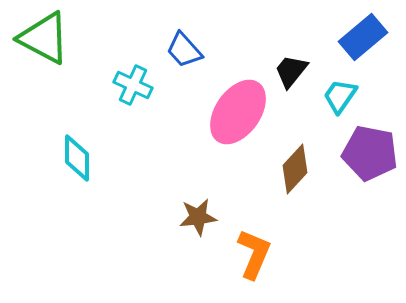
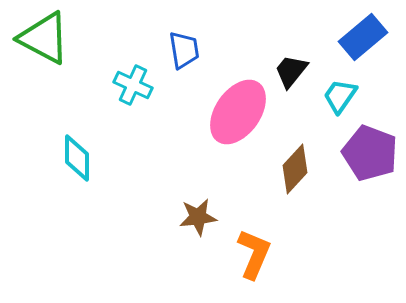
blue trapezoid: rotated 147 degrees counterclockwise
purple pentagon: rotated 10 degrees clockwise
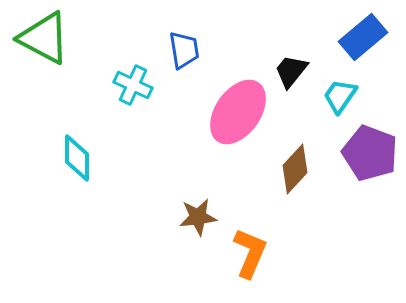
orange L-shape: moved 4 px left, 1 px up
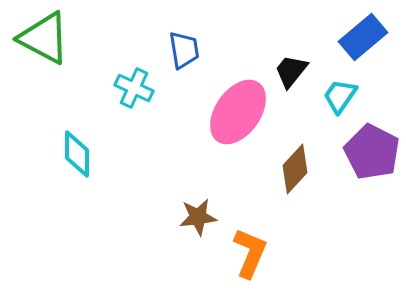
cyan cross: moved 1 px right, 3 px down
purple pentagon: moved 2 px right, 1 px up; rotated 6 degrees clockwise
cyan diamond: moved 4 px up
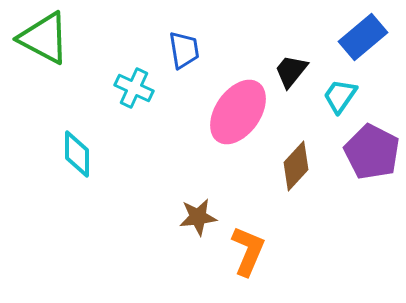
brown diamond: moved 1 px right, 3 px up
orange L-shape: moved 2 px left, 2 px up
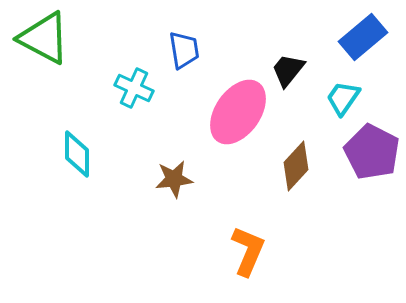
black trapezoid: moved 3 px left, 1 px up
cyan trapezoid: moved 3 px right, 2 px down
brown star: moved 24 px left, 38 px up
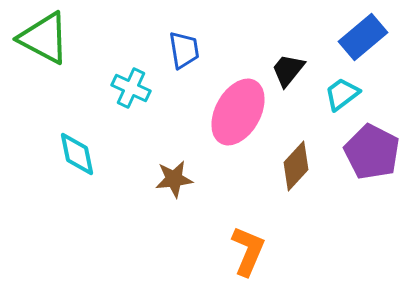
cyan cross: moved 3 px left
cyan trapezoid: moved 1 px left, 4 px up; rotated 18 degrees clockwise
pink ellipse: rotated 6 degrees counterclockwise
cyan diamond: rotated 12 degrees counterclockwise
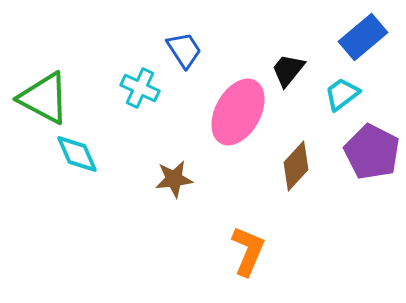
green triangle: moved 60 px down
blue trapezoid: rotated 24 degrees counterclockwise
cyan cross: moved 9 px right
cyan diamond: rotated 12 degrees counterclockwise
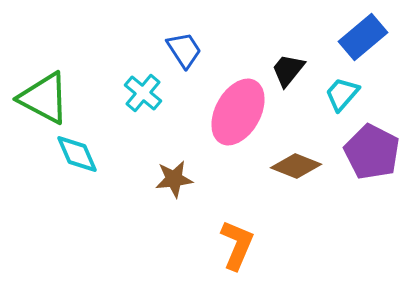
cyan cross: moved 3 px right, 5 px down; rotated 15 degrees clockwise
cyan trapezoid: rotated 12 degrees counterclockwise
brown diamond: rotated 69 degrees clockwise
orange L-shape: moved 11 px left, 6 px up
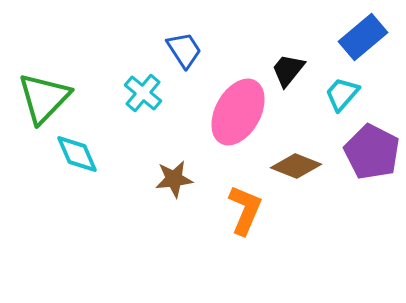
green triangle: rotated 46 degrees clockwise
orange L-shape: moved 8 px right, 35 px up
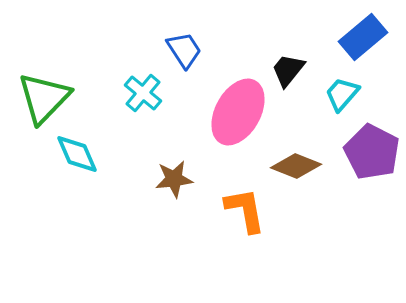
orange L-shape: rotated 33 degrees counterclockwise
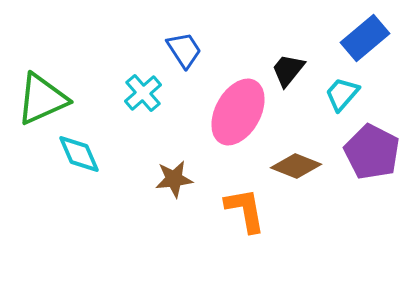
blue rectangle: moved 2 px right, 1 px down
cyan cross: rotated 9 degrees clockwise
green triangle: moved 2 px left, 1 px down; rotated 22 degrees clockwise
cyan diamond: moved 2 px right
